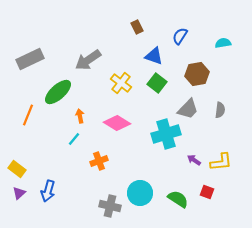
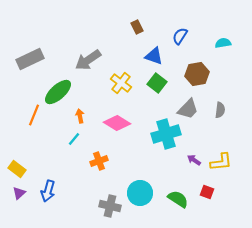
orange line: moved 6 px right
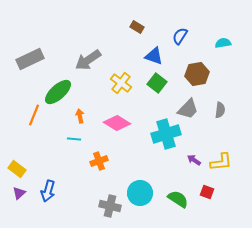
brown rectangle: rotated 32 degrees counterclockwise
cyan line: rotated 56 degrees clockwise
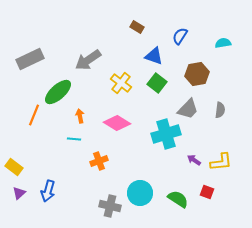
yellow rectangle: moved 3 px left, 2 px up
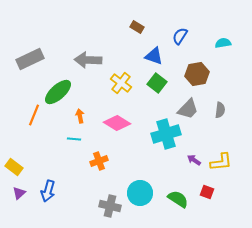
gray arrow: rotated 36 degrees clockwise
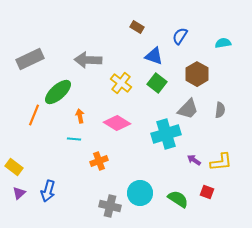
brown hexagon: rotated 20 degrees counterclockwise
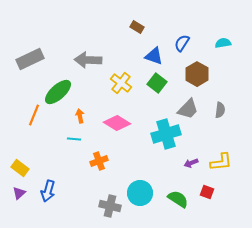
blue semicircle: moved 2 px right, 7 px down
purple arrow: moved 3 px left, 3 px down; rotated 56 degrees counterclockwise
yellow rectangle: moved 6 px right, 1 px down
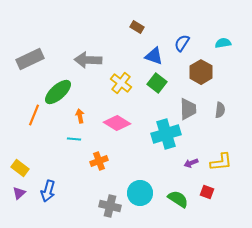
brown hexagon: moved 4 px right, 2 px up
gray trapezoid: rotated 45 degrees counterclockwise
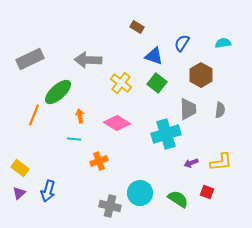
brown hexagon: moved 3 px down
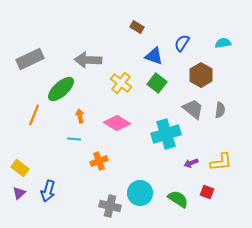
green ellipse: moved 3 px right, 3 px up
gray trapezoid: moved 5 px right; rotated 50 degrees counterclockwise
